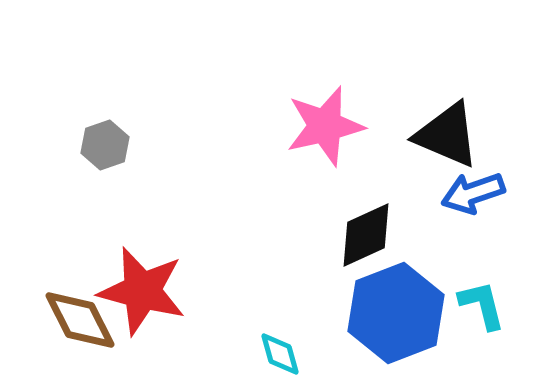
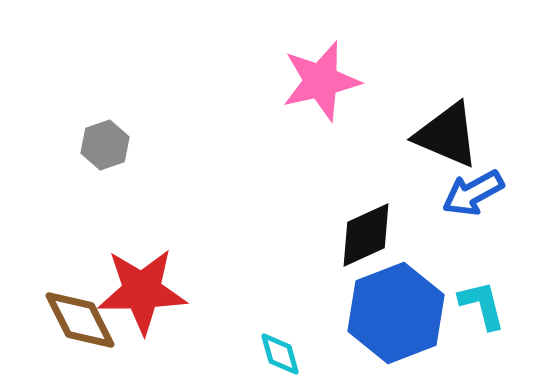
pink star: moved 4 px left, 45 px up
blue arrow: rotated 10 degrees counterclockwise
red star: rotated 16 degrees counterclockwise
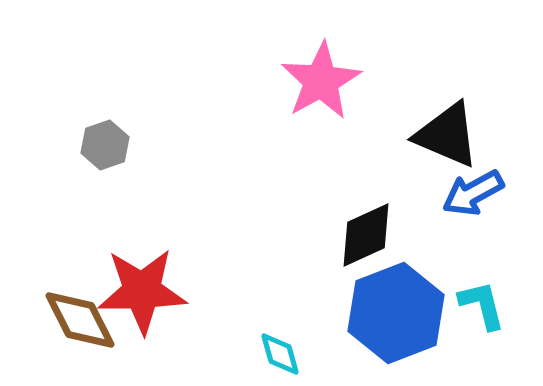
pink star: rotated 16 degrees counterclockwise
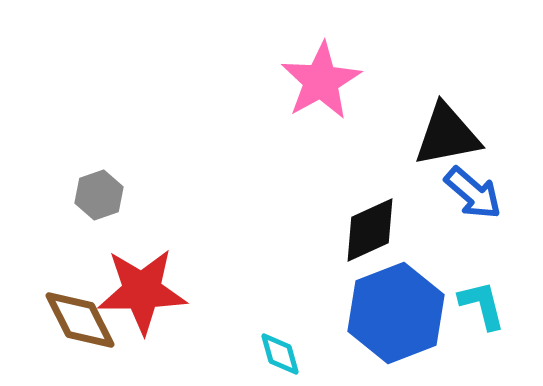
black triangle: rotated 34 degrees counterclockwise
gray hexagon: moved 6 px left, 50 px down
blue arrow: rotated 110 degrees counterclockwise
black diamond: moved 4 px right, 5 px up
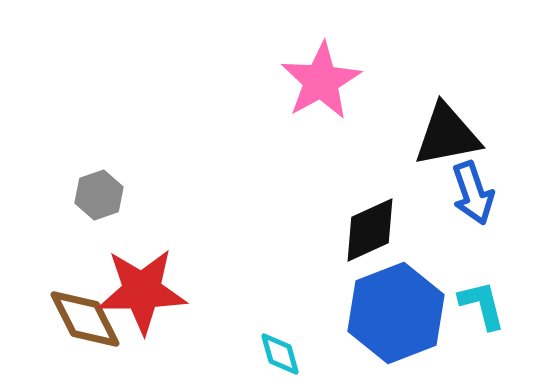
blue arrow: rotated 30 degrees clockwise
brown diamond: moved 5 px right, 1 px up
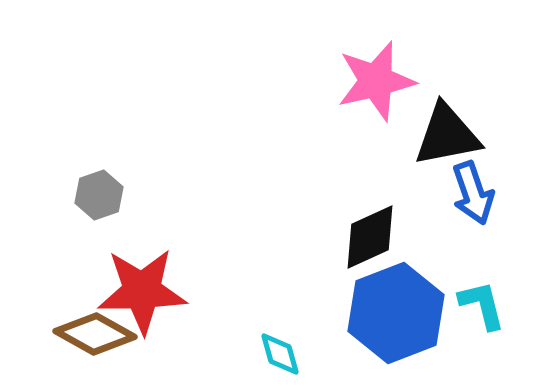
pink star: moved 55 px right; rotated 16 degrees clockwise
black diamond: moved 7 px down
brown diamond: moved 10 px right, 15 px down; rotated 34 degrees counterclockwise
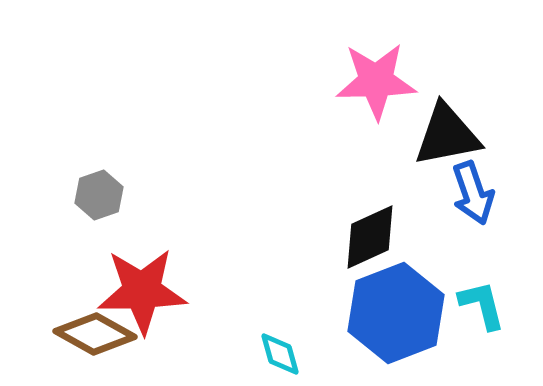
pink star: rotated 12 degrees clockwise
